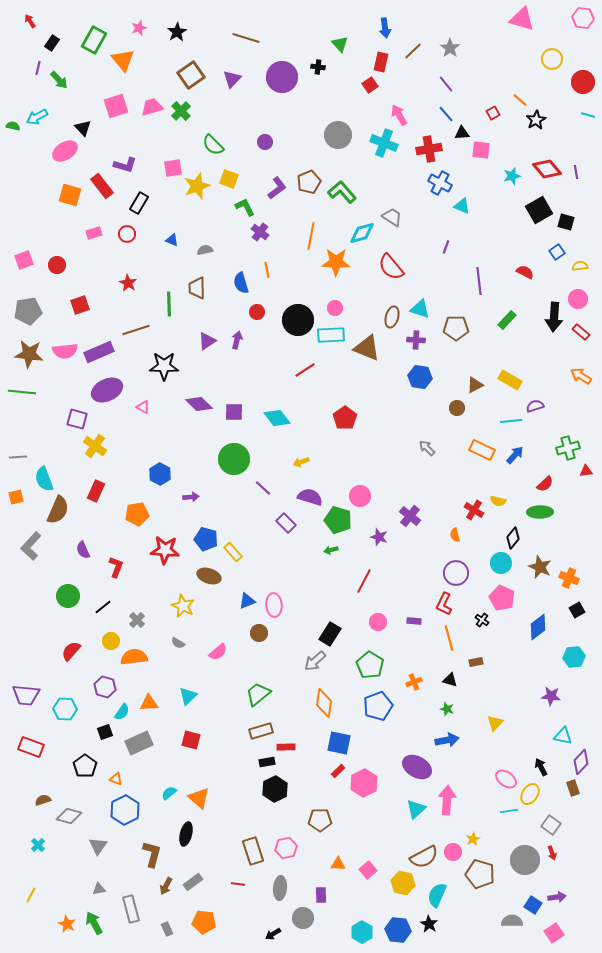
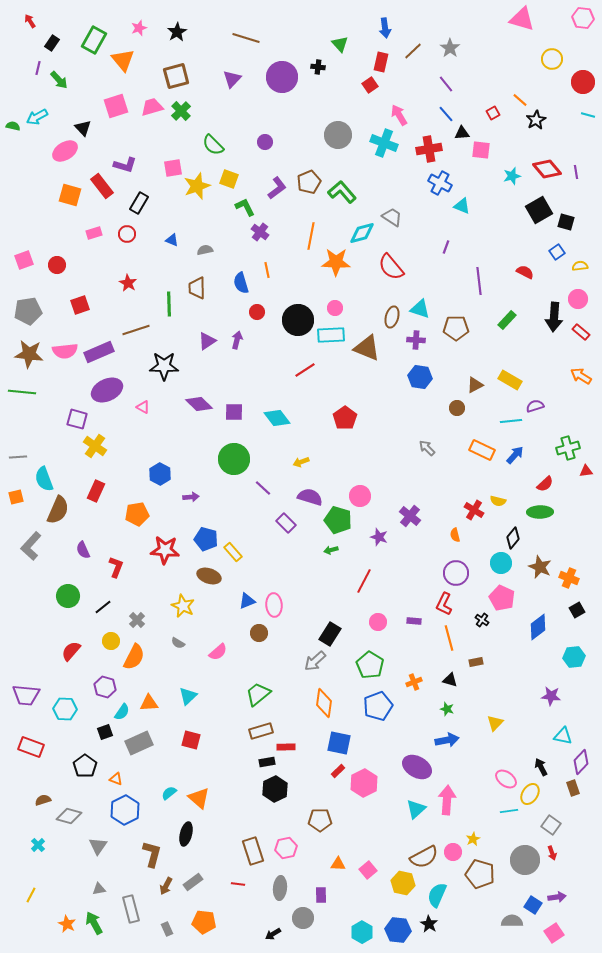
brown square at (191, 75): moved 15 px left, 1 px down; rotated 20 degrees clockwise
orange semicircle at (134, 657): rotated 124 degrees clockwise
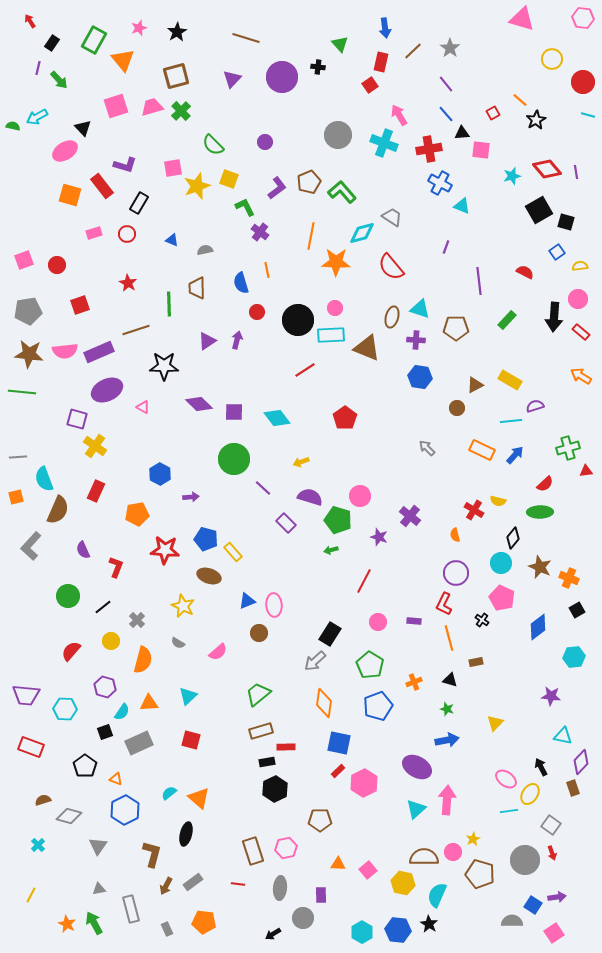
orange semicircle at (134, 657): moved 9 px right, 3 px down; rotated 12 degrees counterclockwise
brown semicircle at (424, 857): rotated 152 degrees counterclockwise
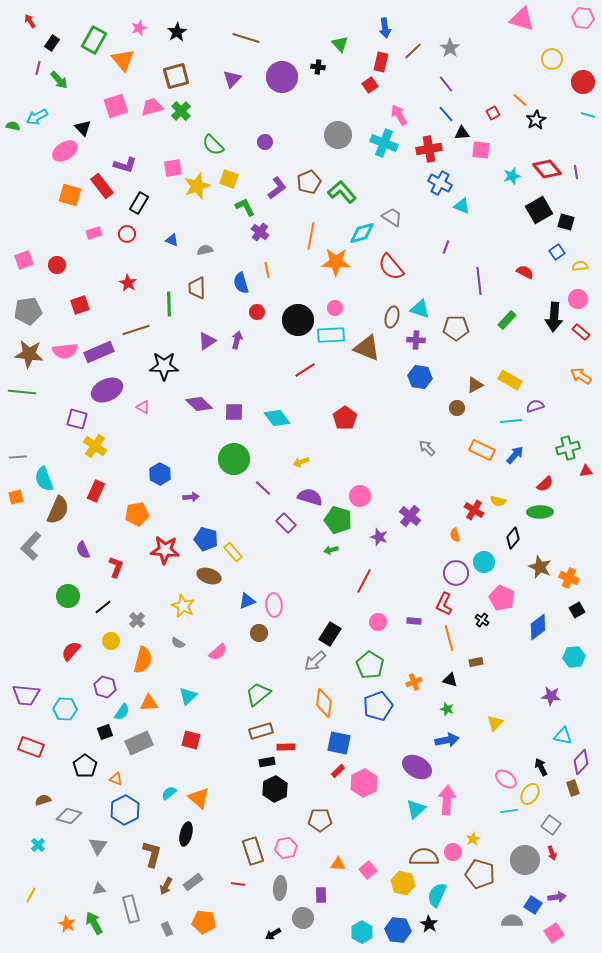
cyan circle at (501, 563): moved 17 px left, 1 px up
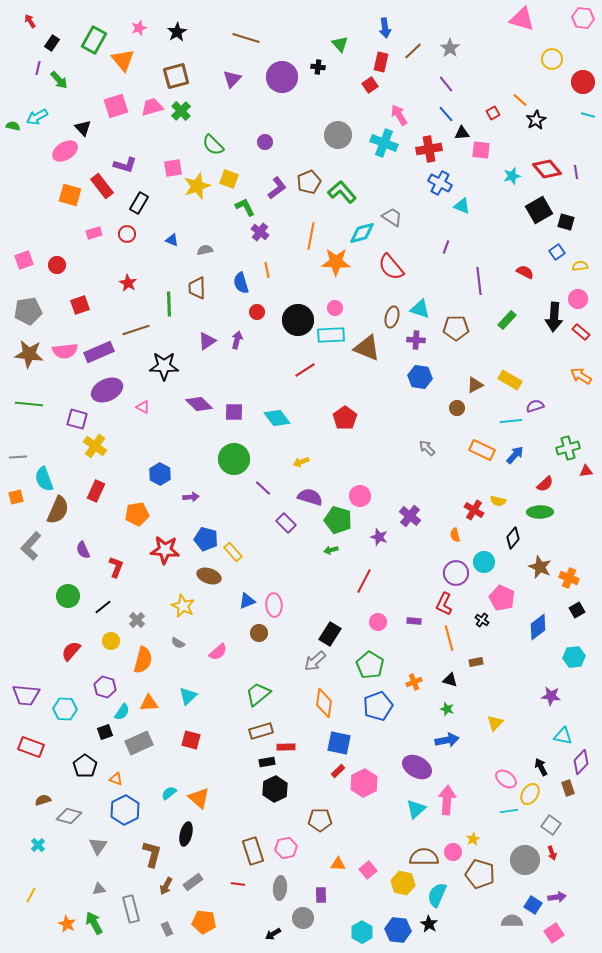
green line at (22, 392): moved 7 px right, 12 px down
brown rectangle at (573, 788): moved 5 px left
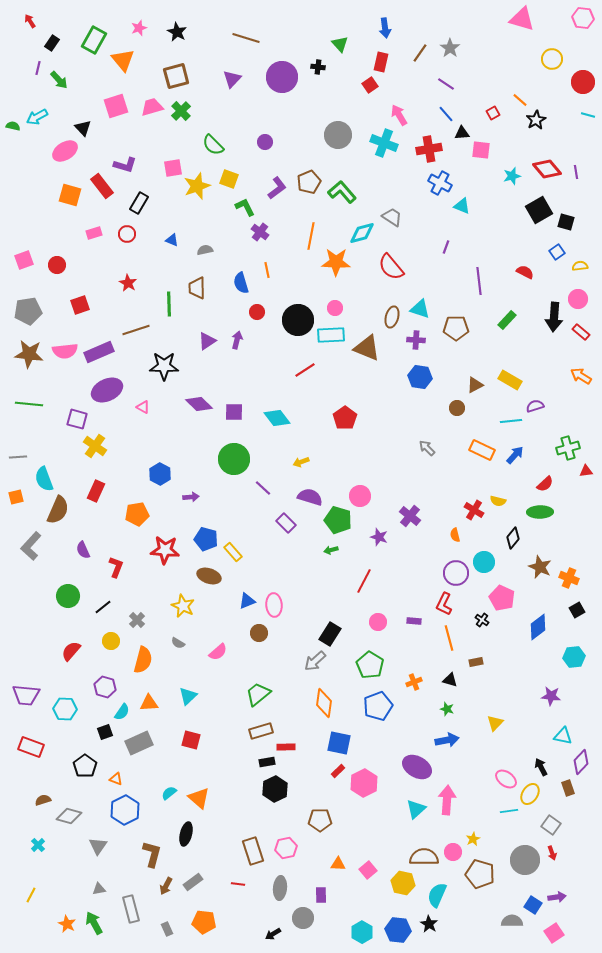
black star at (177, 32): rotated 12 degrees counterclockwise
brown line at (413, 51): moved 7 px right, 2 px down; rotated 12 degrees counterclockwise
purple line at (446, 84): rotated 18 degrees counterclockwise
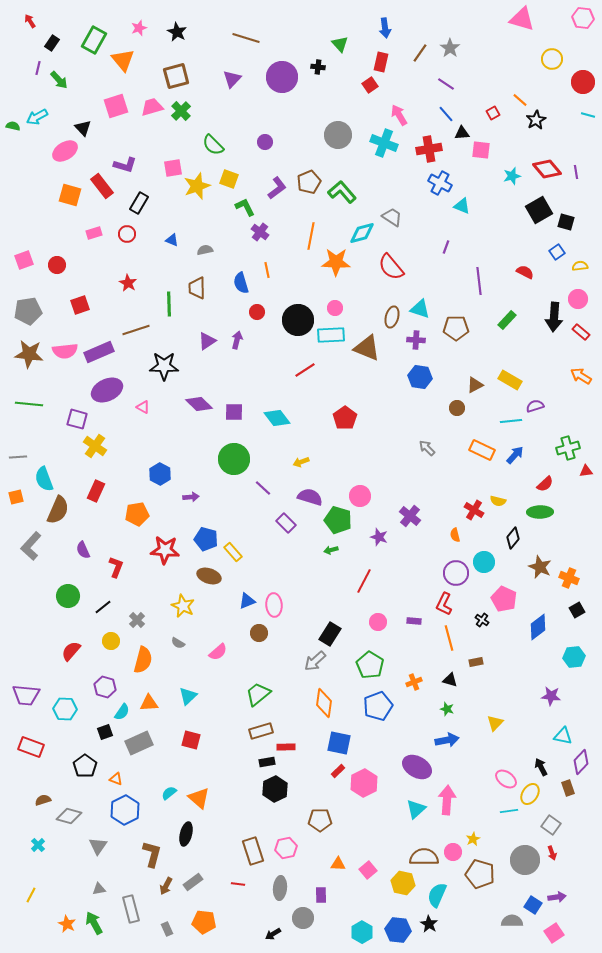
pink pentagon at (502, 598): moved 2 px right, 1 px down
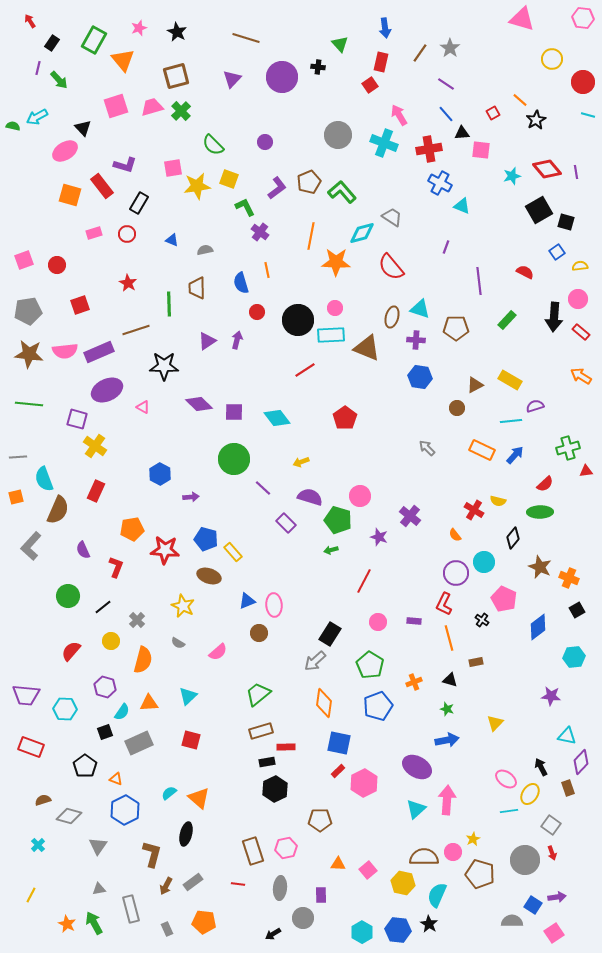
yellow star at (197, 186): rotated 12 degrees clockwise
orange pentagon at (137, 514): moved 5 px left, 15 px down
orange semicircle at (455, 535): rotated 24 degrees counterclockwise
cyan triangle at (563, 736): moved 4 px right
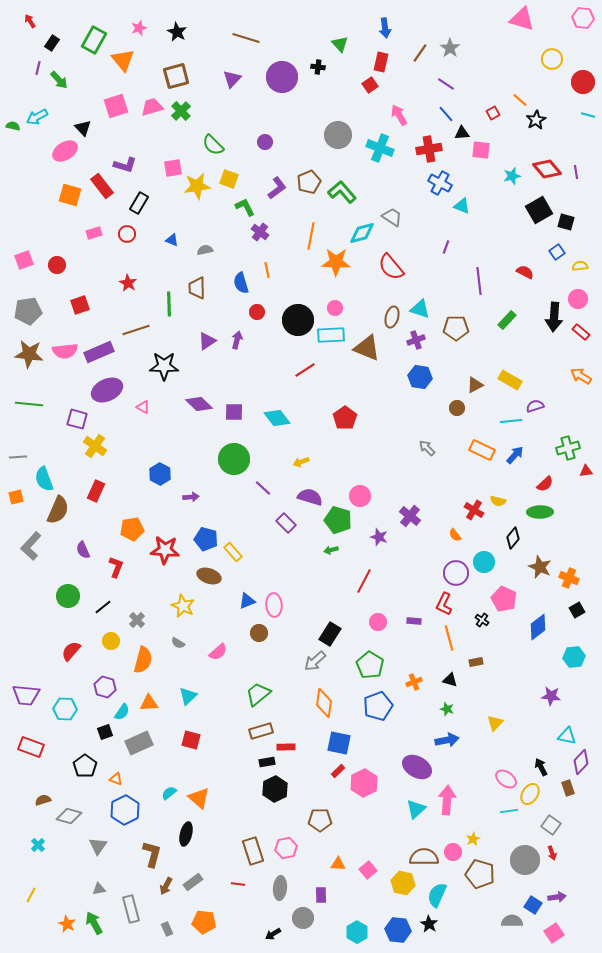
cyan cross at (384, 143): moved 4 px left, 5 px down
purple cross at (416, 340): rotated 24 degrees counterclockwise
cyan hexagon at (362, 932): moved 5 px left
